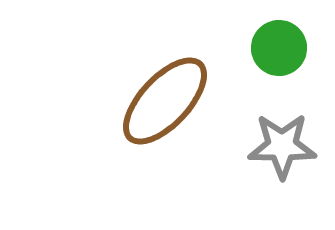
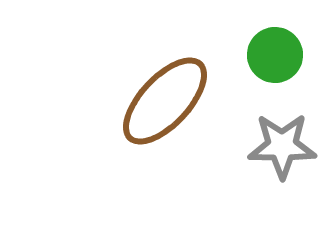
green circle: moved 4 px left, 7 px down
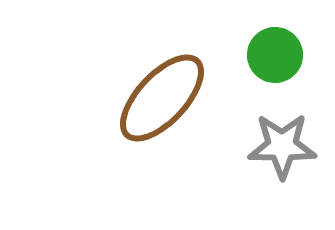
brown ellipse: moved 3 px left, 3 px up
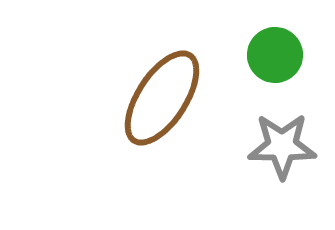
brown ellipse: rotated 10 degrees counterclockwise
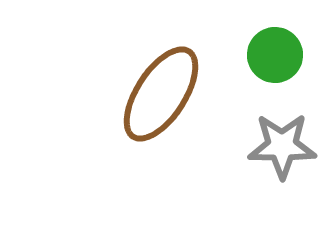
brown ellipse: moved 1 px left, 4 px up
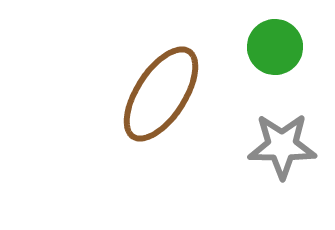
green circle: moved 8 px up
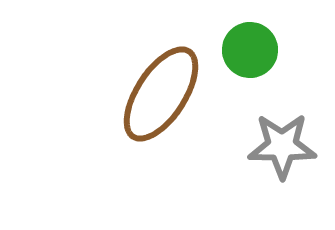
green circle: moved 25 px left, 3 px down
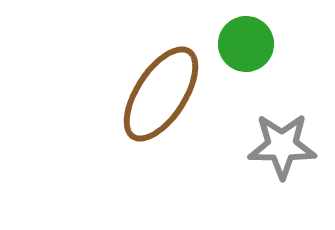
green circle: moved 4 px left, 6 px up
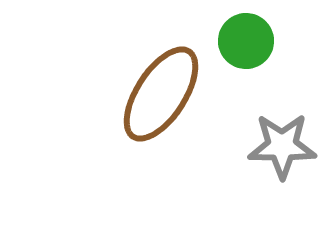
green circle: moved 3 px up
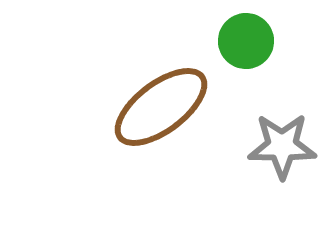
brown ellipse: moved 13 px down; rotated 20 degrees clockwise
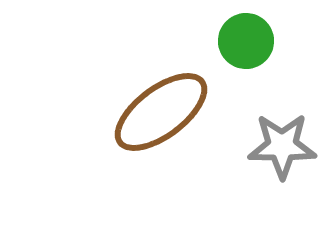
brown ellipse: moved 5 px down
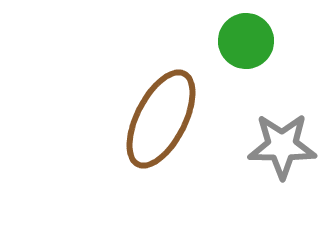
brown ellipse: moved 7 px down; rotated 26 degrees counterclockwise
